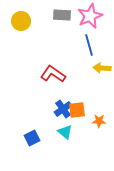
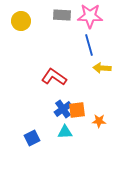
pink star: rotated 25 degrees clockwise
red L-shape: moved 1 px right, 3 px down
cyan triangle: rotated 42 degrees counterclockwise
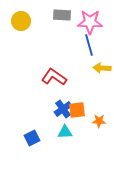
pink star: moved 6 px down
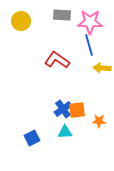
red L-shape: moved 3 px right, 17 px up
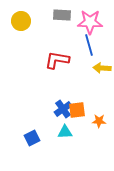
red L-shape: rotated 25 degrees counterclockwise
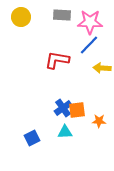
yellow circle: moved 4 px up
blue line: rotated 60 degrees clockwise
blue cross: moved 1 px up
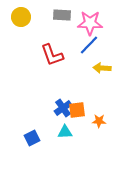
pink star: moved 1 px down
red L-shape: moved 5 px left, 5 px up; rotated 120 degrees counterclockwise
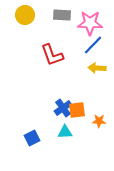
yellow circle: moved 4 px right, 2 px up
blue line: moved 4 px right
yellow arrow: moved 5 px left
